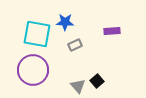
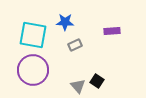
cyan square: moved 4 px left, 1 px down
black square: rotated 16 degrees counterclockwise
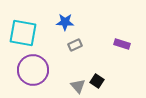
purple rectangle: moved 10 px right, 13 px down; rotated 21 degrees clockwise
cyan square: moved 10 px left, 2 px up
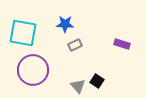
blue star: moved 2 px down
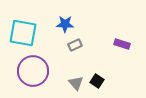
purple circle: moved 1 px down
gray triangle: moved 2 px left, 3 px up
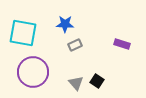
purple circle: moved 1 px down
